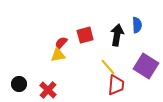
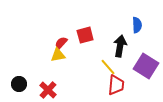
black arrow: moved 3 px right, 11 px down
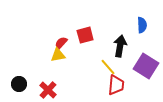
blue semicircle: moved 5 px right
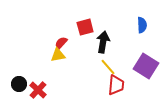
red square: moved 8 px up
black arrow: moved 17 px left, 4 px up
red cross: moved 10 px left
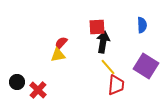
red square: moved 12 px right; rotated 12 degrees clockwise
black circle: moved 2 px left, 2 px up
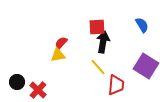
blue semicircle: rotated 28 degrees counterclockwise
yellow line: moved 10 px left
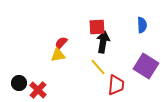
blue semicircle: rotated 28 degrees clockwise
black circle: moved 2 px right, 1 px down
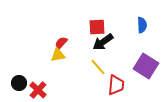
black arrow: rotated 135 degrees counterclockwise
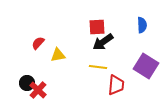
red semicircle: moved 23 px left
yellow line: rotated 42 degrees counterclockwise
black circle: moved 8 px right
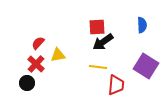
red cross: moved 2 px left, 26 px up
